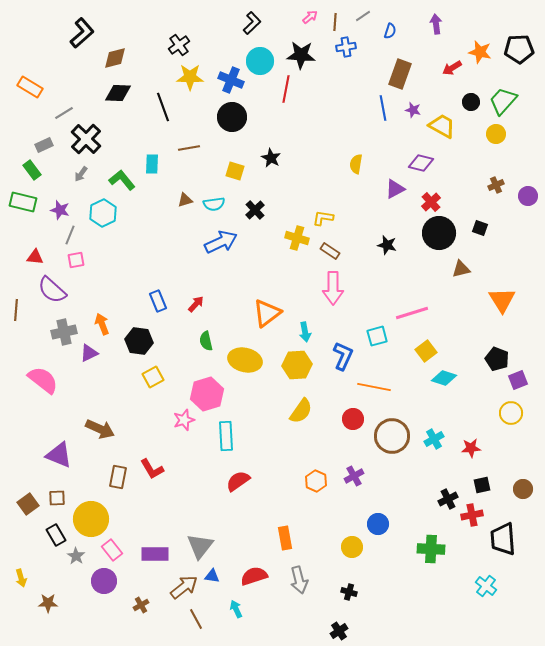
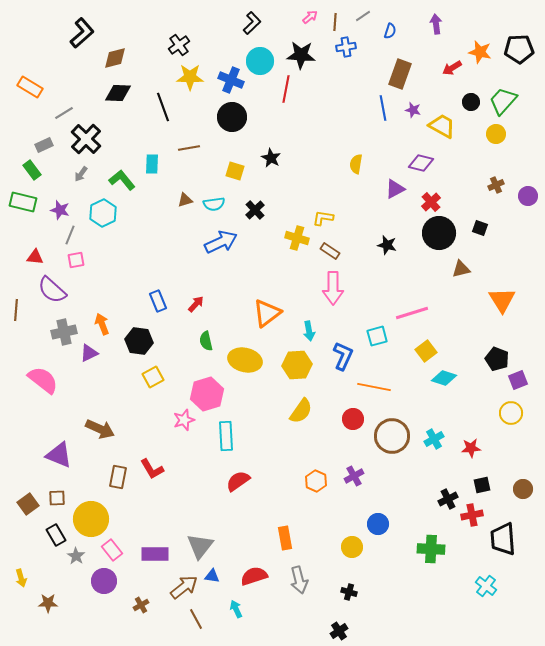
cyan arrow at (305, 332): moved 4 px right, 1 px up
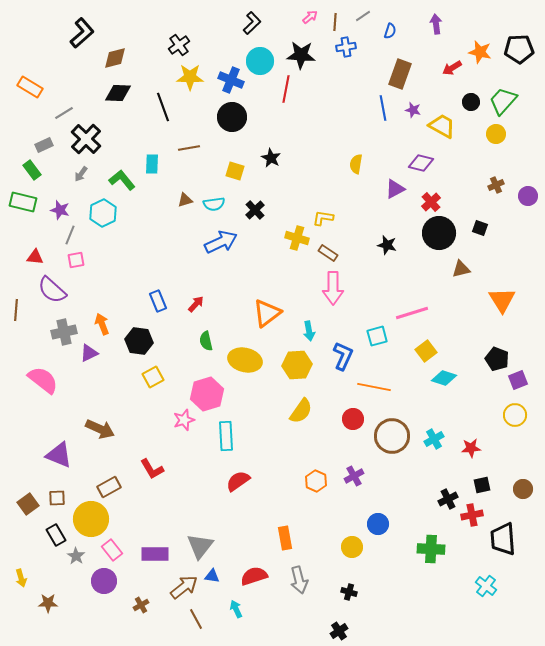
brown rectangle at (330, 251): moved 2 px left, 2 px down
yellow circle at (511, 413): moved 4 px right, 2 px down
brown rectangle at (118, 477): moved 9 px left, 10 px down; rotated 50 degrees clockwise
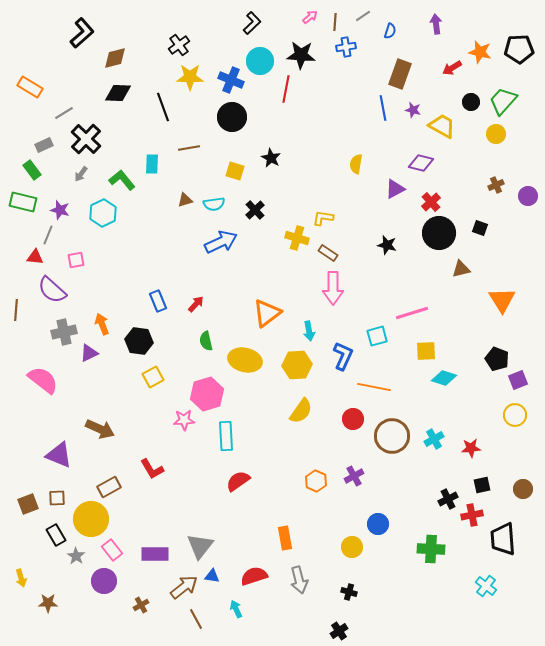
gray line at (70, 235): moved 22 px left
yellow square at (426, 351): rotated 35 degrees clockwise
pink star at (184, 420): rotated 15 degrees clockwise
brown square at (28, 504): rotated 15 degrees clockwise
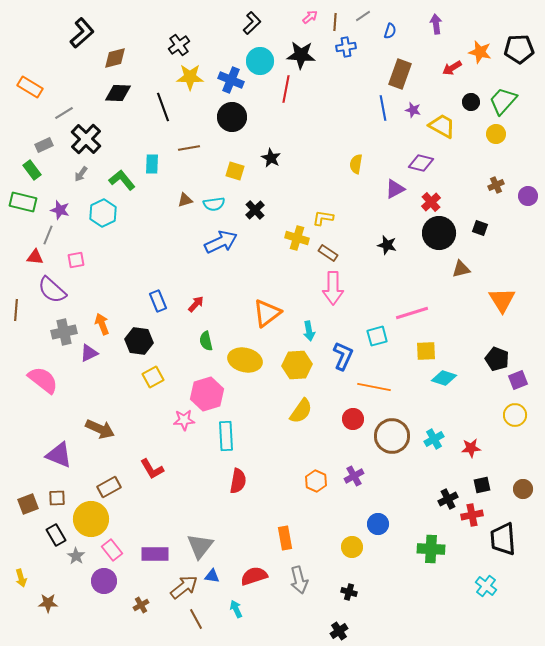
red semicircle at (238, 481): rotated 135 degrees clockwise
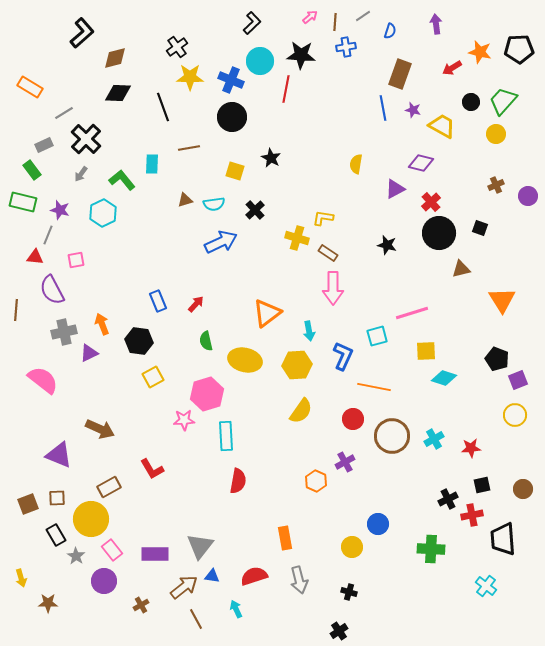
black cross at (179, 45): moved 2 px left, 2 px down
purple semicircle at (52, 290): rotated 20 degrees clockwise
purple cross at (354, 476): moved 9 px left, 14 px up
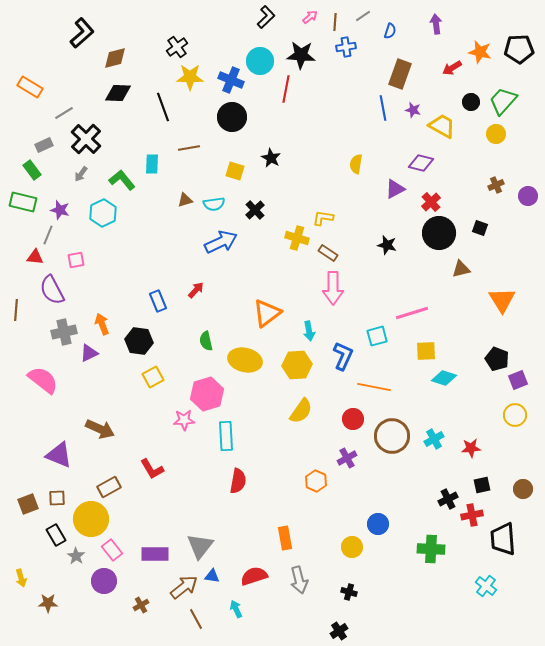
black L-shape at (252, 23): moved 14 px right, 6 px up
red arrow at (196, 304): moved 14 px up
purple cross at (345, 462): moved 2 px right, 4 px up
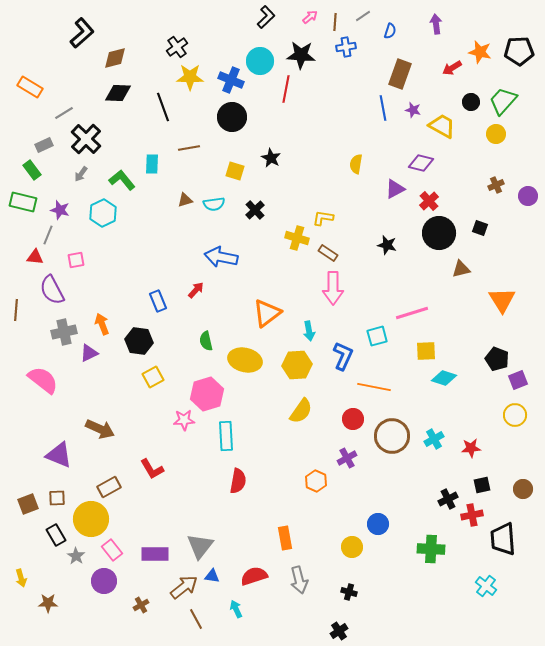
black pentagon at (519, 49): moved 2 px down
red cross at (431, 202): moved 2 px left, 1 px up
blue arrow at (221, 242): moved 15 px down; rotated 144 degrees counterclockwise
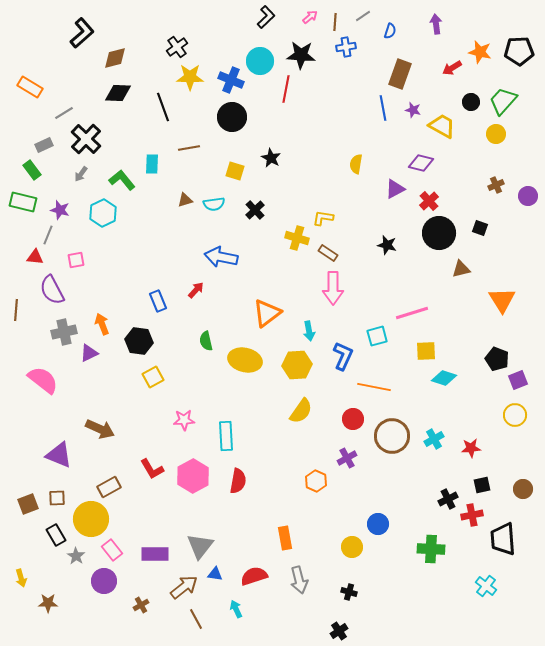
pink hexagon at (207, 394): moved 14 px left, 82 px down; rotated 12 degrees counterclockwise
blue triangle at (212, 576): moved 3 px right, 2 px up
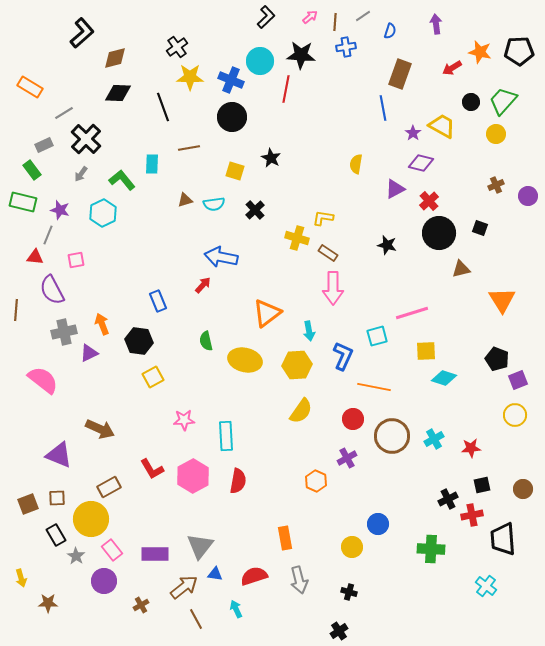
purple star at (413, 110): moved 23 px down; rotated 21 degrees clockwise
red arrow at (196, 290): moved 7 px right, 5 px up
